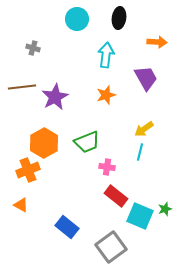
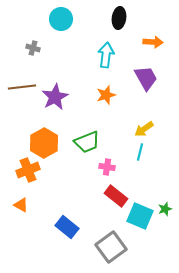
cyan circle: moved 16 px left
orange arrow: moved 4 px left
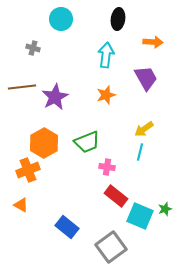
black ellipse: moved 1 px left, 1 px down
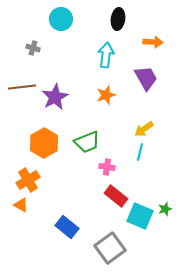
orange cross: moved 10 px down; rotated 10 degrees counterclockwise
gray square: moved 1 px left, 1 px down
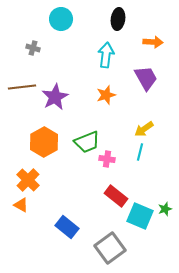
orange hexagon: moved 1 px up
pink cross: moved 8 px up
orange cross: rotated 15 degrees counterclockwise
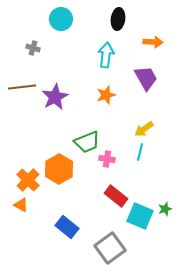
orange hexagon: moved 15 px right, 27 px down
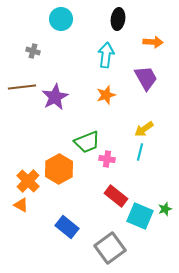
gray cross: moved 3 px down
orange cross: moved 1 px down
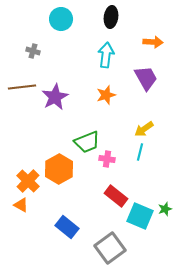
black ellipse: moved 7 px left, 2 px up
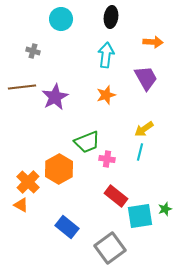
orange cross: moved 1 px down
cyan square: rotated 32 degrees counterclockwise
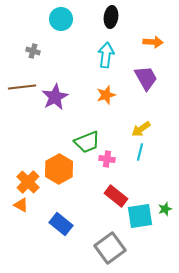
yellow arrow: moved 3 px left
blue rectangle: moved 6 px left, 3 px up
